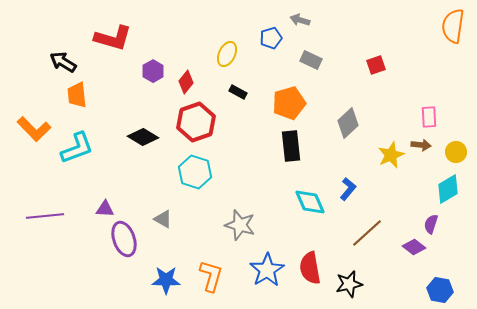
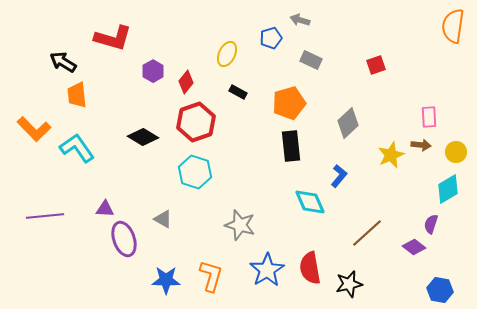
cyan L-shape at (77, 148): rotated 105 degrees counterclockwise
blue L-shape at (348, 189): moved 9 px left, 13 px up
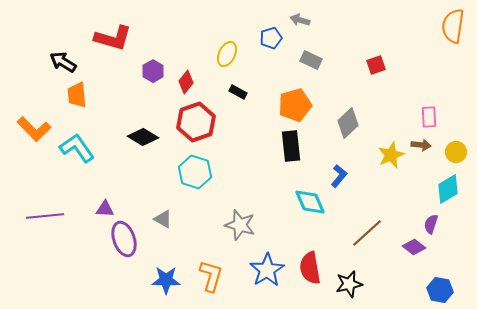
orange pentagon at (289, 103): moved 6 px right, 2 px down
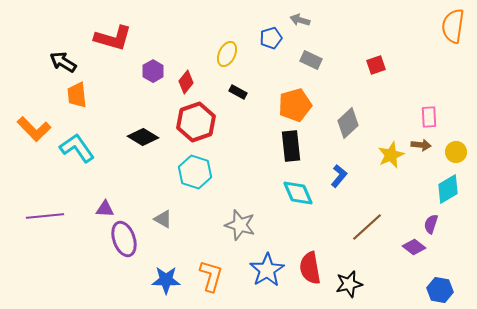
cyan diamond at (310, 202): moved 12 px left, 9 px up
brown line at (367, 233): moved 6 px up
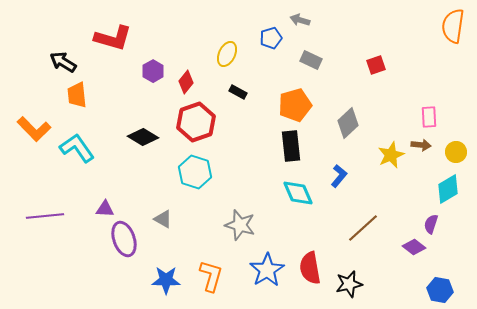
brown line at (367, 227): moved 4 px left, 1 px down
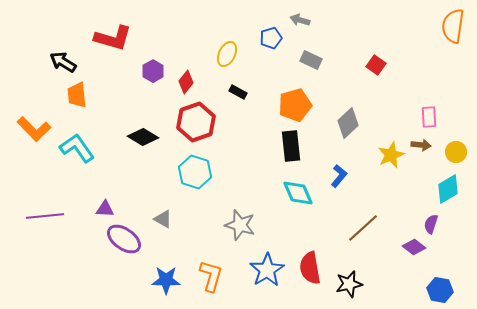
red square at (376, 65): rotated 36 degrees counterclockwise
purple ellipse at (124, 239): rotated 36 degrees counterclockwise
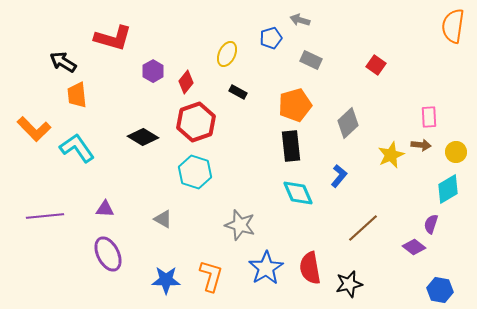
purple ellipse at (124, 239): moved 16 px left, 15 px down; rotated 28 degrees clockwise
blue star at (267, 270): moved 1 px left, 2 px up
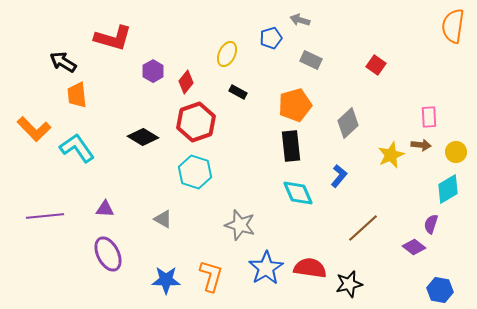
red semicircle at (310, 268): rotated 108 degrees clockwise
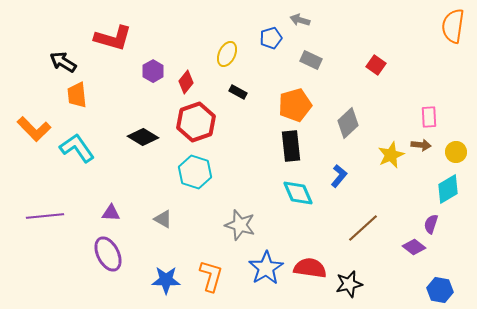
purple triangle at (105, 209): moved 6 px right, 4 px down
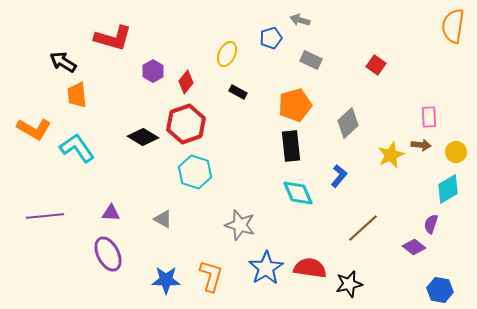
red hexagon at (196, 122): moved 10 px left, 2 px down
orange L-shape at (34, 129): rotated 16 degrees counterclockwise
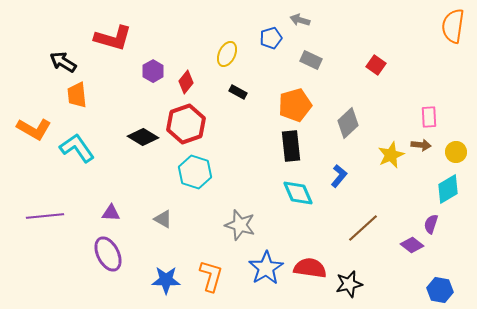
purple diamond at (414, 247): moved 2 px left, 2 px up
